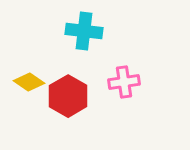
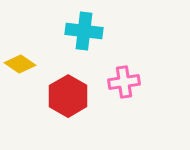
yellow diamond: moved 9 px left, 18 px up
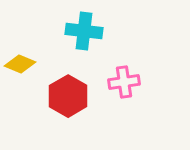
yellow diamond: rotated 12 degrees counterclockwise
